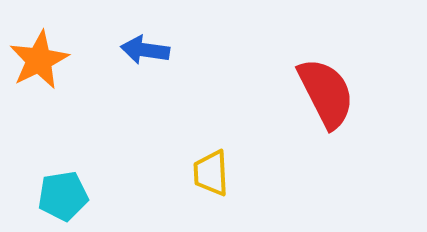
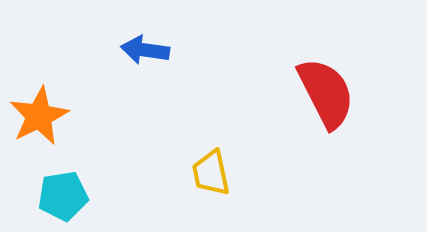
orange star: moved 56 px down
yellow trapezoid: rotated 9 degrees counterclockwise
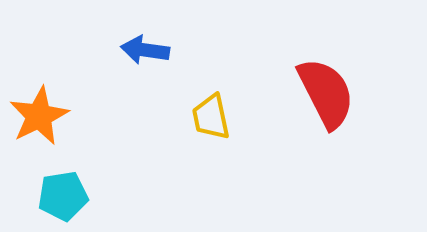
yellow trapezoid: moved 56 px up
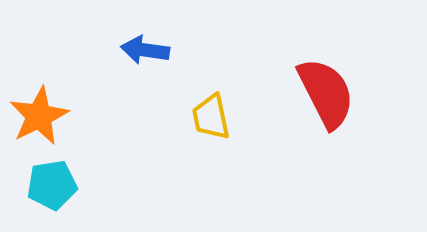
cyan pentagon: moved 11 px left, 11 px up
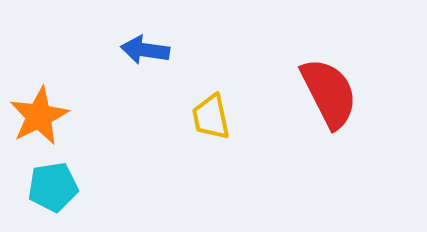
red semicircle: moved 3 px right
cyan pentagon: moved 1 px right, 2 px down
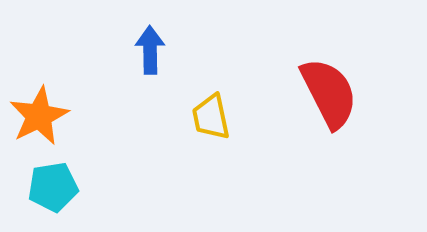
blue arrow: moved 5 px right; rotated 81 degrees clockwise
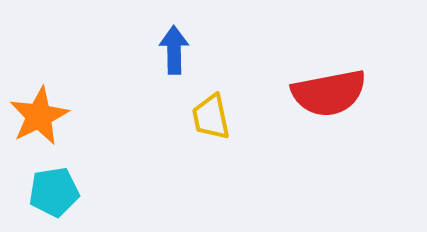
blue arrow: moved 24 px right
red semicircle: rotated 106 degrees clockwise
cyan pentagon: moved 1 px right, 5 px down
